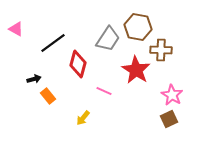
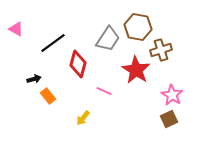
brown cross: rotated 20 degrees counterclockwise
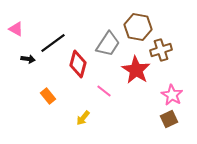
gray trapezoid: moved 5 px down
black arrow: moved 6 px left, 20 px up; rotated 24 degrees clockwise
pink line: rotated 14 degrees clockwise
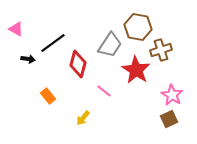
gray trapezoid: moved 2 px right, 1 px down
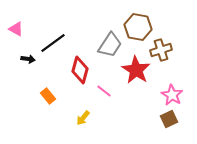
red diamond: moved 2 px right, 6 px down
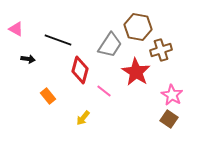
black line: moved 5 px right, 3 px up; rotated 56 degrees clockwise
red star: moved 2 px down
brown square: rotated 30 degrees counterclockwise
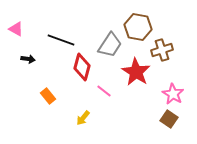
black line: moved 3 px right
brown cross: moved 1 px right
red diamond: moved 2 px right, 3 px up
pink star: moved 1 px right, 1 px up
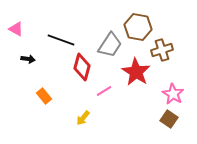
pink line: rotated 70 degrees counterclockwise
orange rectangle: moved 4 px left
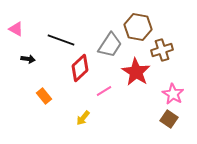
red diamond: moved 2 px left, 1 px down; rotated 32 degrees clockwise
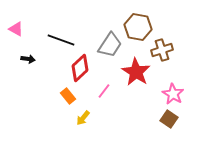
pink line: rotated 21 degrees counterclockwise
orange rectangle: moved 24 px right
